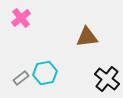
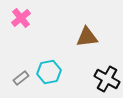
cyan hexagon: moved 4 px right, 1 px up
black cross: rotated 10 degrees counterclockwise
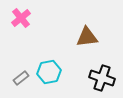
black cross: moved 5 px left, 1 px up; rotated 10 degrees counterclockwise
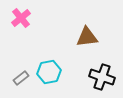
black cross: moved 1 px up
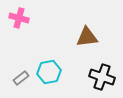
pink cross: moved 2 px left; rotated 36 degrees counterclockwise
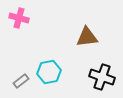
gray rectangle: moved 3 px down
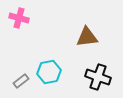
black cross: moved 4 px left
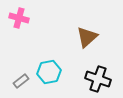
brown triangle: rotated 35 degrees counterclockwise
black cross: moved 2 px down
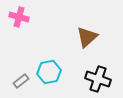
pink cross: moved 1 px up
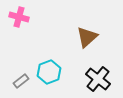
cyan hexagon: rotated 10 degrees counterclockwise
black cross: rotated 20 degrees clockwise
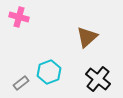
gray rectangle: moved 2 px down
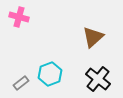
brown triangle: moved 6 px right
cyan hexagon: moved 1 px right, 2 px down
